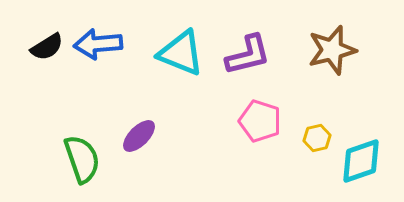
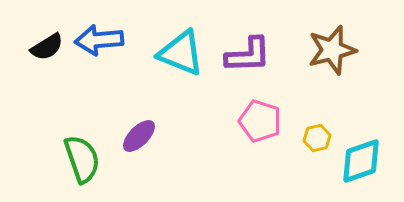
blue arrow: moved 1 px right, 4 px up
purple L-shape: rotated 12 degrees clockwise
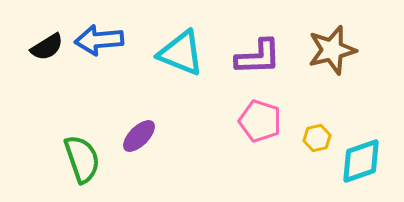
purple L-shape: moved 10 px right, 2 px down
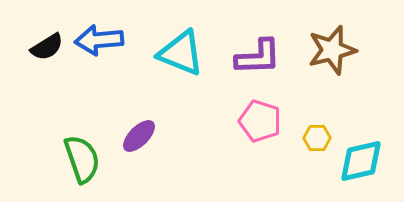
yellow hexagon: rotated 12 degrees clockwise
cyan diamond: rotated 6 degrees clockwise
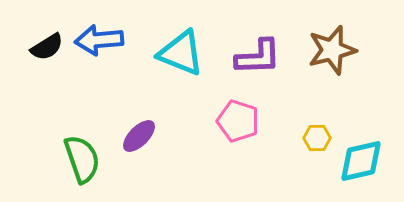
pink pentagon: moved 22 px left
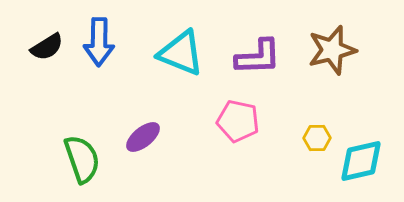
blue arrow: moved 2 px down; rotated 84 degrees counterclockwise
pink pentagon: rotated 6 degrees counterclockwise
purple ellipse: moved 4 px right, 1 px down; rotated 6 degrees clockwise
